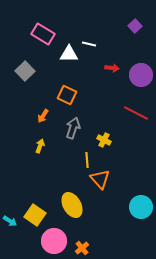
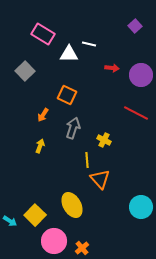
orange arrow: moved 1 px up
yellow square: rotated 10 degrees clockwise
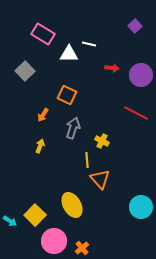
yellow cross: moved 2 px left, 1 px down
